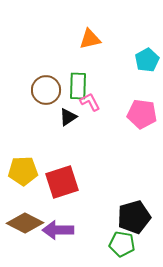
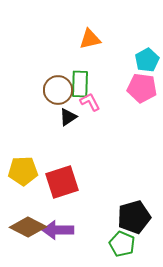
green rectangle: moved 2 px right, 2 px up
brown circle: moved 12 px right
pink pentagon: moved 26 px up
brown diamond: moved 3 px right, 4 px down
green pentagon: rotated 15 degrees clockwise
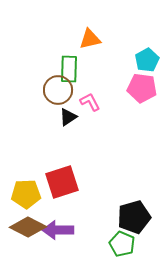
green rectangle: moved 11 px left, 15 px up
yellow pentagon: moved 3 px right, 23 px down
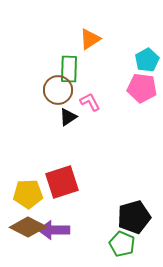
orange triangle: rotated 20 degrees counterclockwise
yellow pentagon: moved 2 px right
purple arrow: moved 4 px left
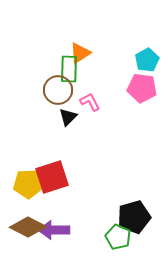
orange triangle: moved 10 px left, 14 px down
black triangle: rotated 12 degrees counterclockwise
red square: moved 10 px left, 5 px up
yellow pentagon: moved 10 px up
green pentagon: moved 4 px left, 7 px up
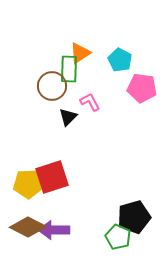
cyan pentagon: moved 27 px left; rotated 15 degrees counterclockwise
brown circle: moved 6 px left, 4 px up
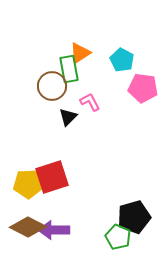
cyan pentagon: moved 2 px right
green rectangle: rotated 12 degrees counterclockwise
pink pentagon: moved 1 px right
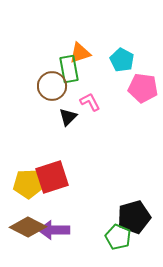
orange triangle: rotated 15 degrees clockwise
